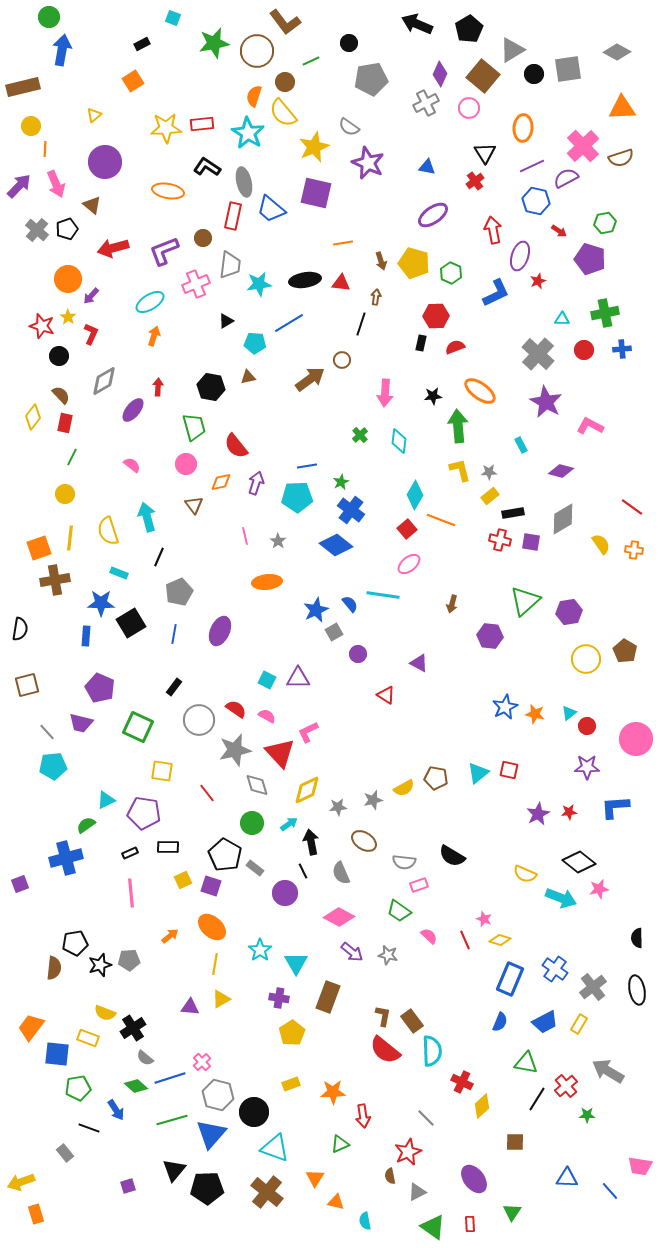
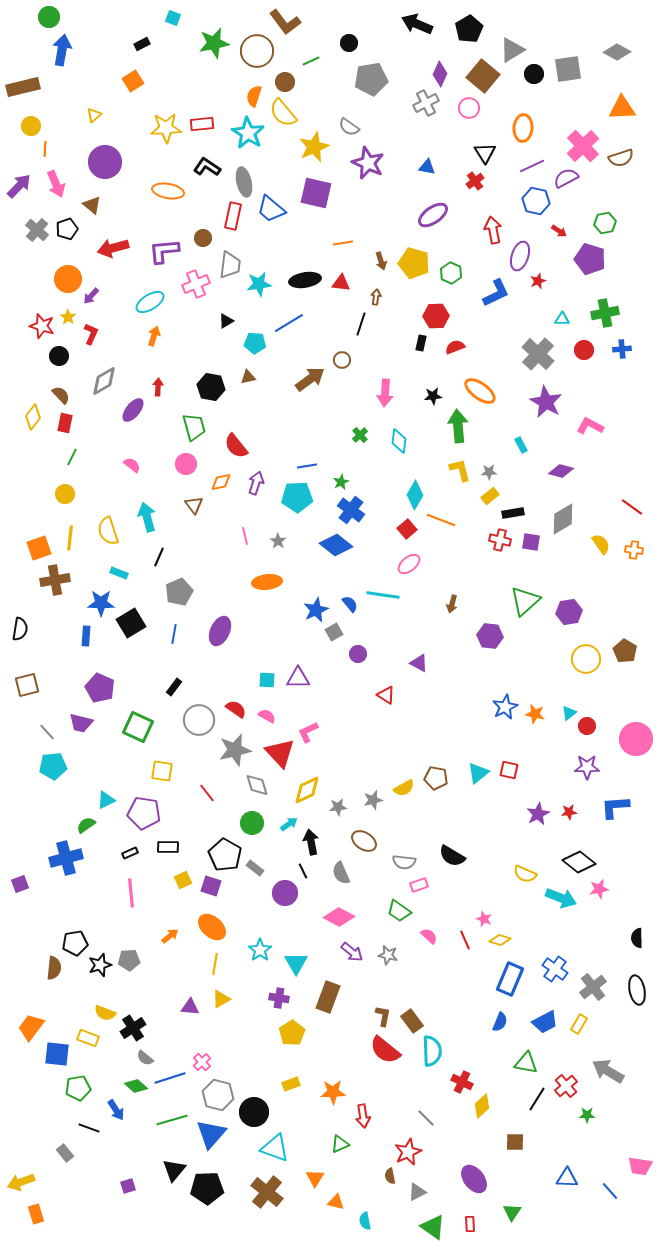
purple L-shape at (164, 251): rotated 16 degrees clockwise
cyan square at (267, 680): rotated 24 degrees counterclockwise
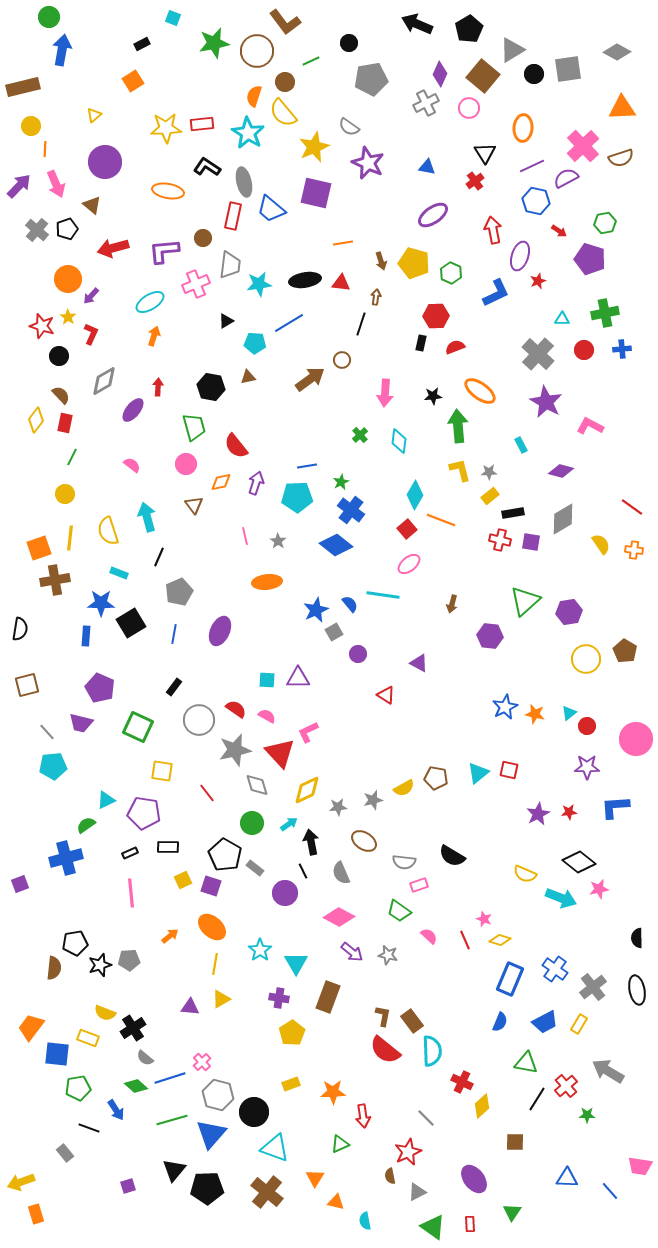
yellow diamond at (33, 417): moved 3 px right, 3 px down
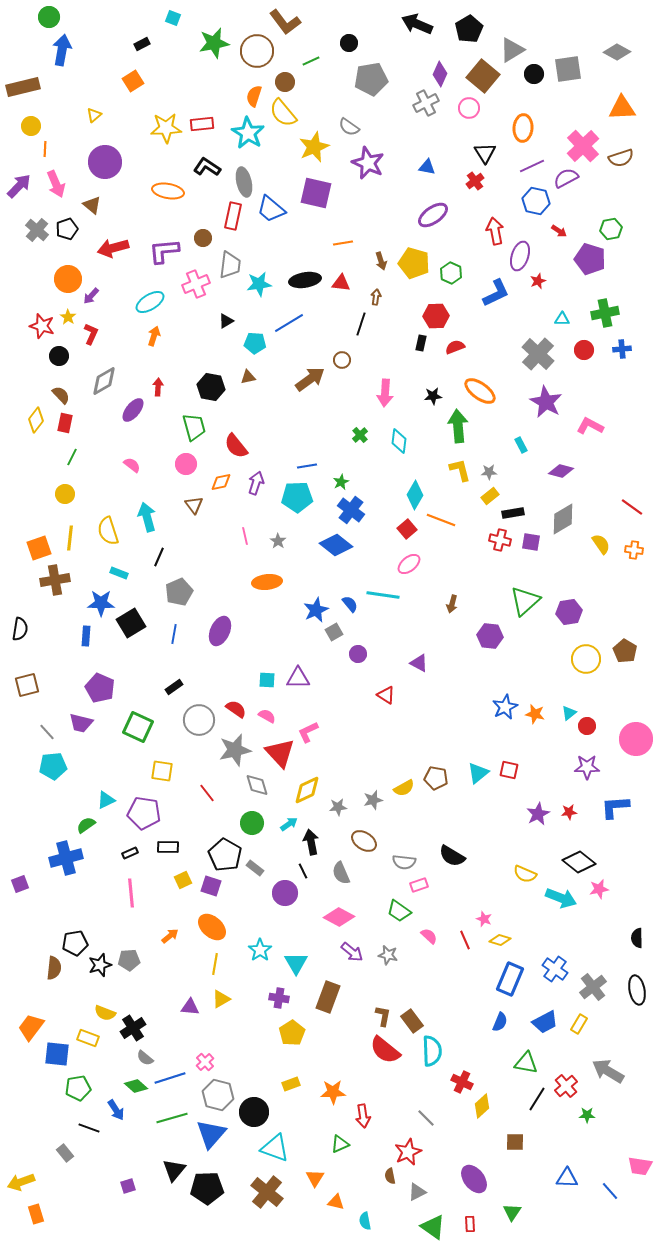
green hexagon at (605, 223): moved 6 px right, 6 px down
red arrow at (493, 230): moved 2 px right, 1 px down
black rectangle at (174, 687): rotated 18 degrees clockwise
pink cross at (202, 1062): moved 3 px right
green line at (172, 1120): moved 2 px up
